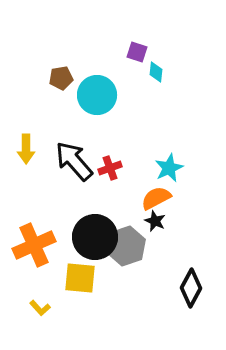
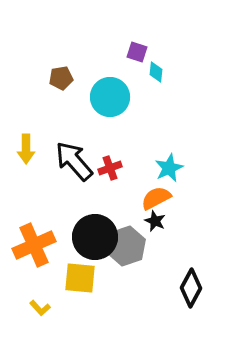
cyan circle: moved 13 px right, 2 px down
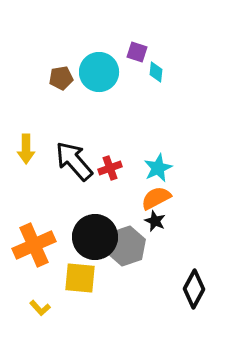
cyan circle: moved 11 px left, 25 px up
cyan star: moved 11 px left
black diamond: moved 3 px right, 1 px down
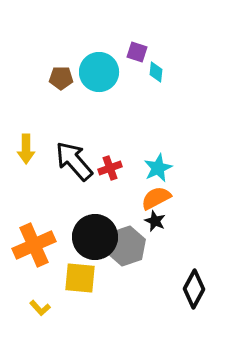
brown pentagon: rotated 10 degrees clockwise
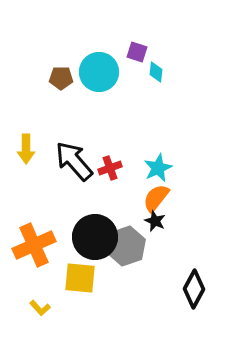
orange semicircle: rotated 24 degrees counterclockwise
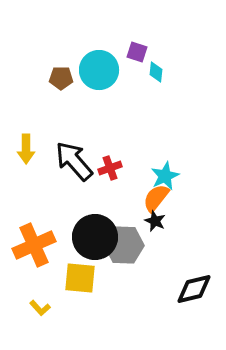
cyan circle: moved 2 px up
cyan star: moved 7 px right, 8 px down
gray hexagon: moved 2 px left, 1 px up; rotated 21 degrees clockwise
black diamond: rotated 48 degrees clockwise
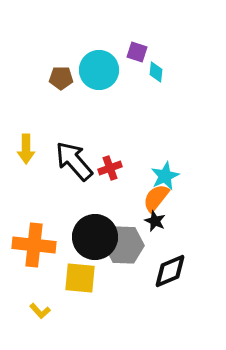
orange cross: rotated 30 degrees clockwise
black diamond: moved 24 px left, 18 px up; rotated 9 degrees counterclockwise
yellow L-shape: moved 3 px down
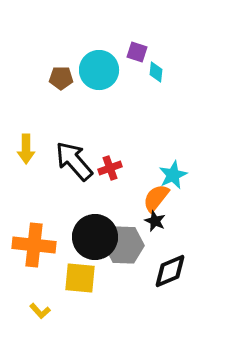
cyan star: moved 8 px right, 1 px up
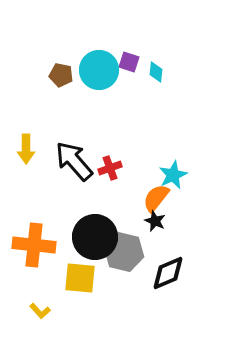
purple square: moved 8 px left, 10 px down
brown pentagon: moved 3 px up; rotated 10 degrees clockwise
gray hexagon: moved 7 px down; rotated 12 degrees clockwise
black diamond: moved 2 px left, 2 px down
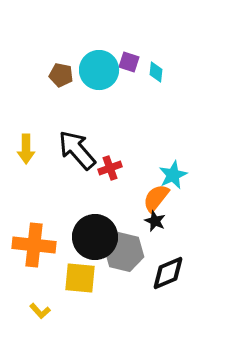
black arrow: moved 3 px right, 11 px up
